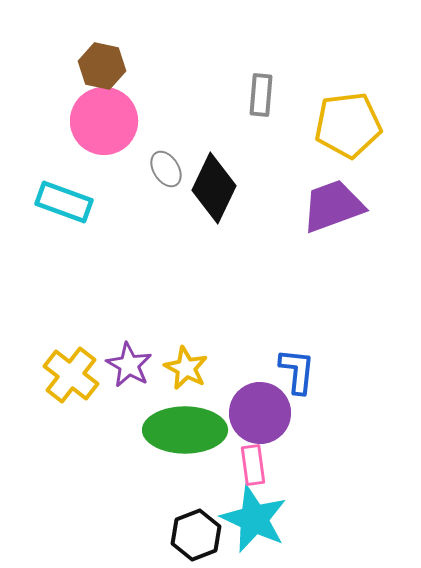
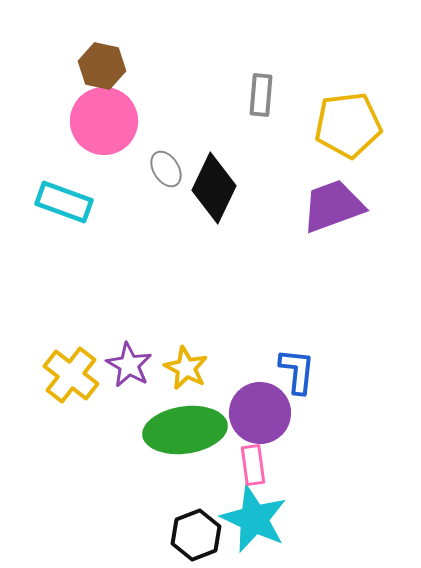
green ellipse: rotated 8 degrees counterclockwise
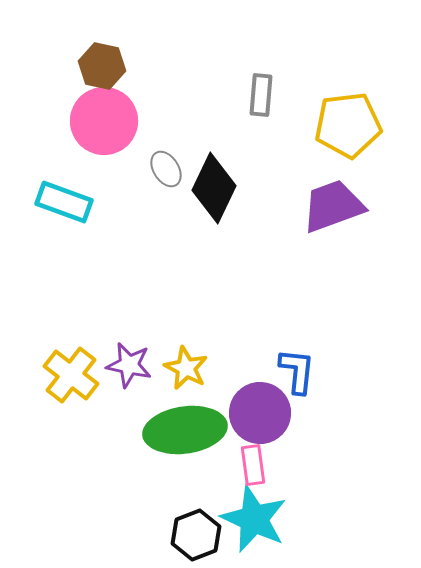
purple star: rotated 18 degrees counterclockwise
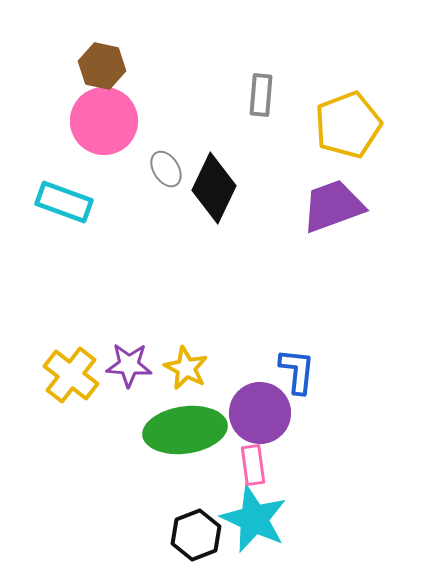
yellow pentagon: rotated 14 degrees counterclockwise
purple star: rotated 9 degrees counterclockwise
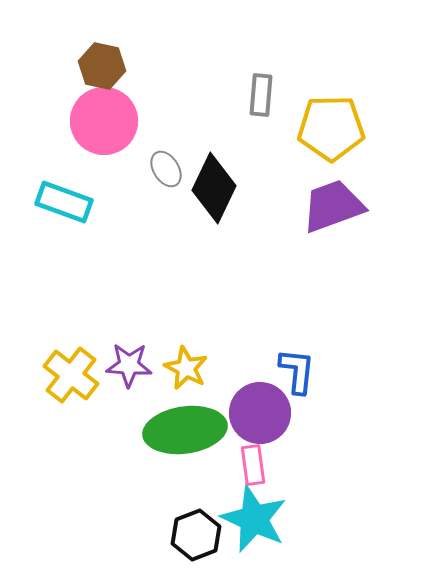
yellow pentagon: moved 17 px left, 3 px down; rotated 20 degrees clockwise
